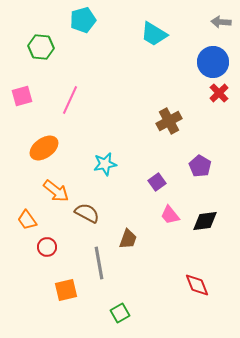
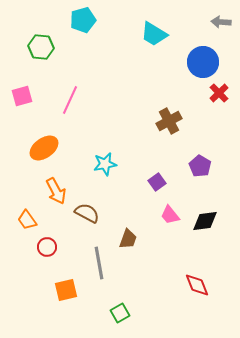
blue circle: moved 10 px left
orange arrow: rotated 24 degrees clockwise
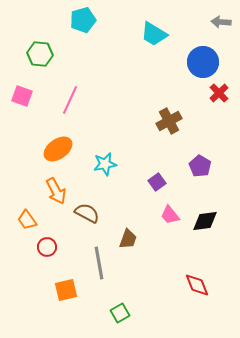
green hexagon: moved 1 px left, 7 px down
pink square: rotated 35 degrees clockwise
orange ellipse: moved 14 px right, 1 px down
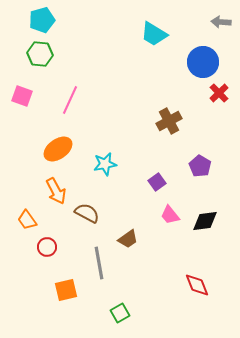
cyan pentagon: moved 41 px left
brown trapezoid: rotated 35 degrees clockwise
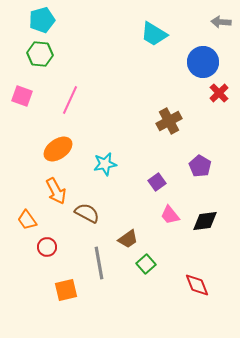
green square: moved 26 px right, 49 px up; rotated 12 degrees counterclockwise
